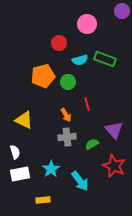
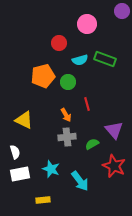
cyan star: rotated 18 degrees counterclockwise
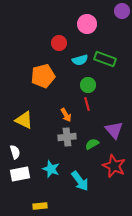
green circle: moved 20 px right, 3 px down
yellow rectangle: moved 3 px left, 6 px down
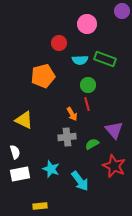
cyan semicircle: rotated 14 degrees clockwise
orange arrow: moved 6 px right, 1 px up
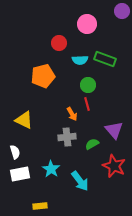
cyan star: rotated 12 degrees clockwise
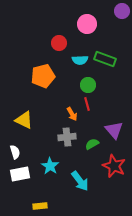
cyan star: moved 1 px left, 3 px up
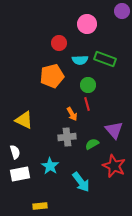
orange pentagon: moved 9 px right
cyan arrow: moved 1 px right, 1 px down
